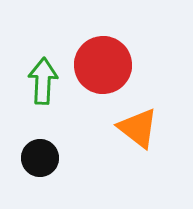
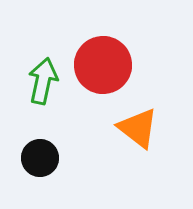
green arrow: rotated 9 degrees clockwise
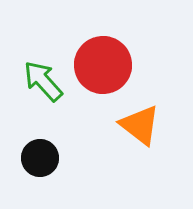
green arrow: rotated 54 degrees counterclockwise
orange triangle: moved 2 px right, 3 px up
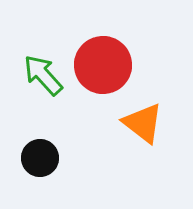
green arrow: moved 6 px up
orange triangle: moved 3 px right, 2 px up
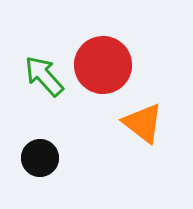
green arrow: moved 1 px right, 1 px down
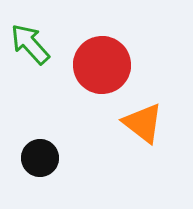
red circle: moved 1 px left
green arrow: moved 14 px left, 32 px up
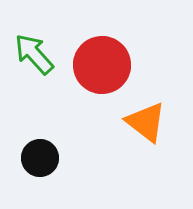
green arrow: moved 4 px right, 10 px down
orange triangle: moved 3 px right, 1 px up
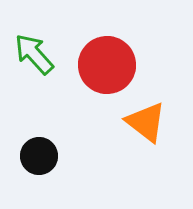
red circle: moved 5 px right
black circle: moved 1 px left, 2 px up
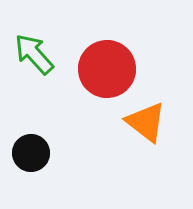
red circle: moved 4 px down
black circle: moved 8 px left, 3 px up
